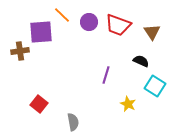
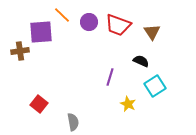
purple line: moved 4 px right, 2 px down
cyan square: rotated 25 degrees clockwise
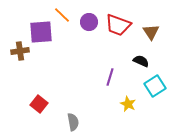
brown triangle: moved 1 px left
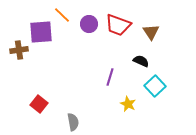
purple circle: moved 2 px down
brown cross: moved 1 px left, 1 px up
cyan square: rotated 10 degrees counterclockwise
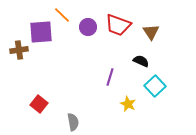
purple circle: moved 1 px left, 3 px down
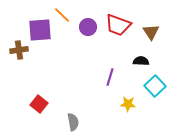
purple square: moved 1 px left, 2 px up
black semicircle: rotated 21 degrees counterclockwise
yellow star: rotated 21 degrees counterclockwise
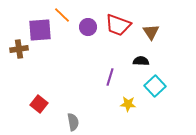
brown cross: moved 1 px up
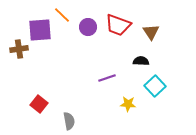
purple line: moved 3 px left, 1 px down; rotated 54 degrees clockwise
gray semicircle: moved 4 px left, 1 px up
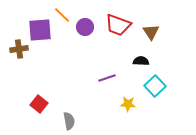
purple circle: moved 3 px left
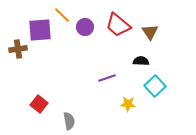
red trapezoid: rotated 20 degrees clockwise
brown triangle: moved 1 px left
brown cross: moved 1 px left
